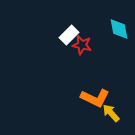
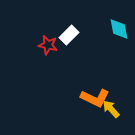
red star: moved 34 px left
yellow arrow: moved 4 px up
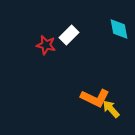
red star: moved 2 px left
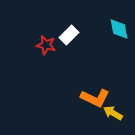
yellow arrow: moved 2 px right, 4 px down; rotated 18 degrees counterclockwise
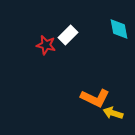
white rectangle: moved 1 px left
yellow arrow: rotated 12 degrees counterclockwise
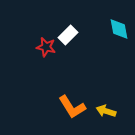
red star: moved 2 px down
orange L-shape: moved 23 px left, 9 px down; rotated 32 degrees clockwise
yellow arrow: moved 7 px left, 2 px up
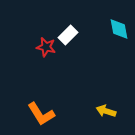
orange L-shape: moved 31 px left, 7 px down
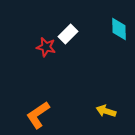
cyan diamond: rotated 10 degrees clockwise
white rectangle: moved 1 px up
orange L-shape: moved 3 px left, 1 px down; rotated 88 degrees clockwise
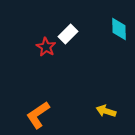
red star: rotated 18 degrees clockwise
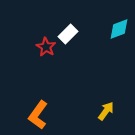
cyan diamond: rotated 70 degrees clockwise
yellow arrow: rotated 108 degrees clockwise
orange L-shape: rotated 20 degrees counterclockwise
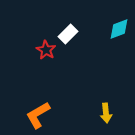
red star: moved 3 px down
yellow arrow: moved 2 px down; rotated 138 degrees clockwise
orange L-shape: rotated 24 degrees clockwise
